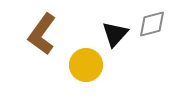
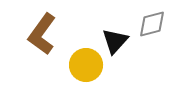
black triangle: moved 7 px down
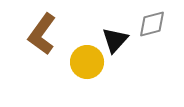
black triangle: moved 1 px up
yellow circle: moved 1 px right, 3 px up
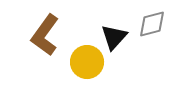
brown L-shape: moved 3 px right, 1 px down
black triangle: moved 1 px left, 3 px up
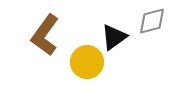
gray diamond: moved 3 px up
black triangle: rotated 12 degrees clockwise
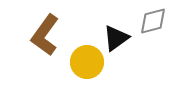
gray diamond: moved 1 px right
black triangle: moved 2 px right, 1 px down
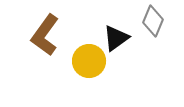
gray diamond: rotated 52 degrees counterclockwise
yellow circle: moved 2 px right, 1 px up
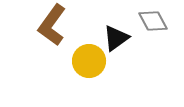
gray diamond: rotated 52 degrees counterclockwise
brown L-shape: moved 7 px right, 10 px up
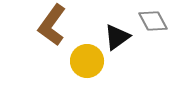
black triangle: moved 1 px right, 1 px up
yellow circle: moved 2 px left
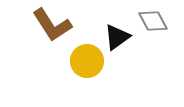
brown L-shape: rotated 69 degrees counterclockwise
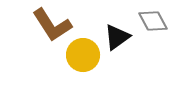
yellow circle: moved 4 px left, 6 px up
